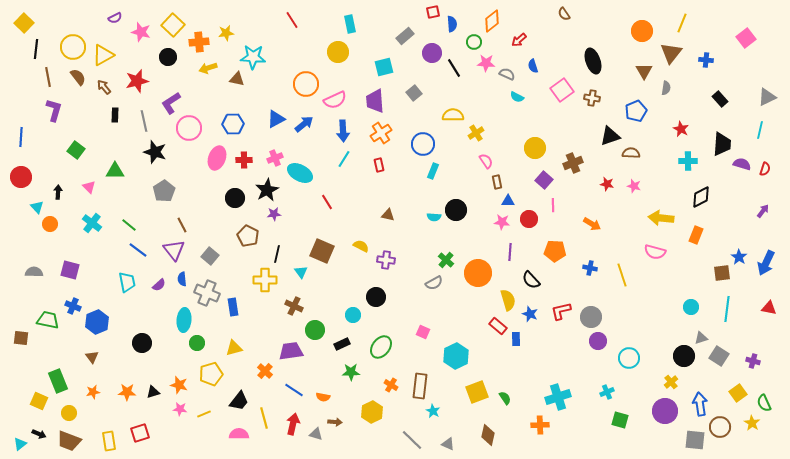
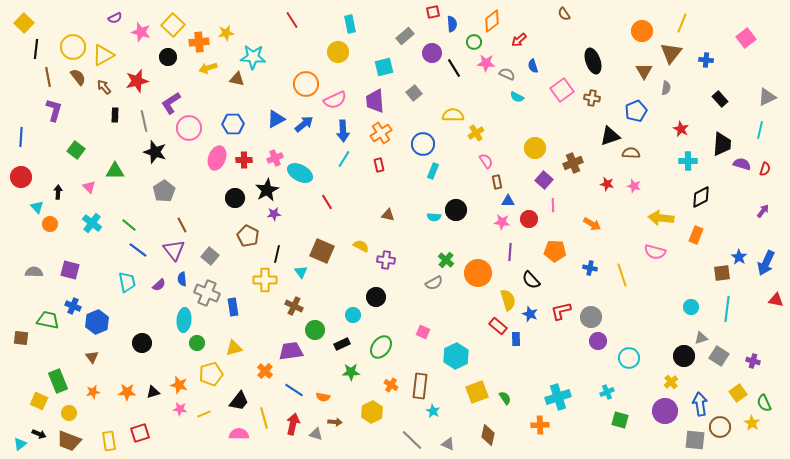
red triangle at (769, 308): moved 7 px right, 8 px up
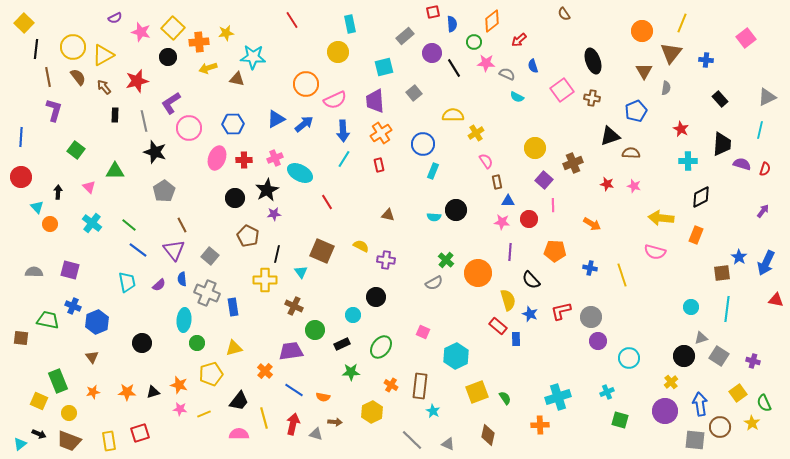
yellow square at (173, 25): moved 3 px down
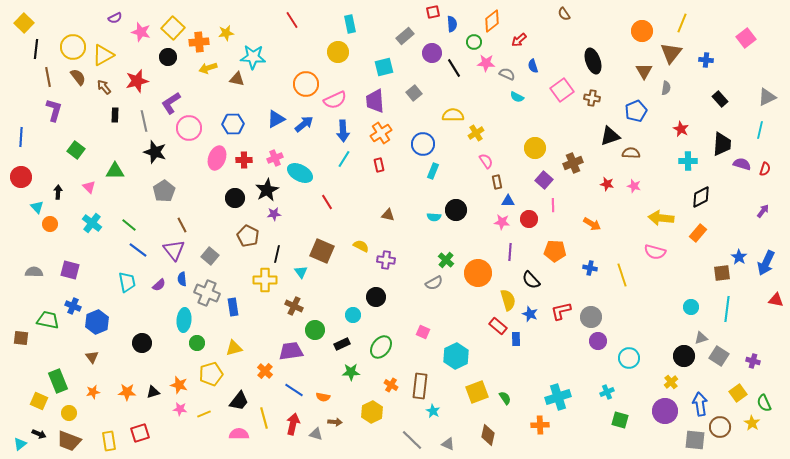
orange rectangle at (696, 235): moved 2 px right, 2 px up; rotated 18 degrees clockwise
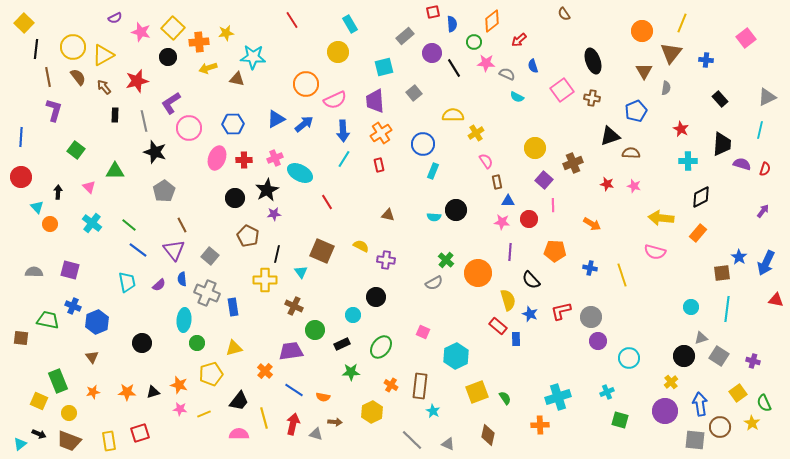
cyan rectangle at (350, 24): rotated 18 degrees counterclockwise
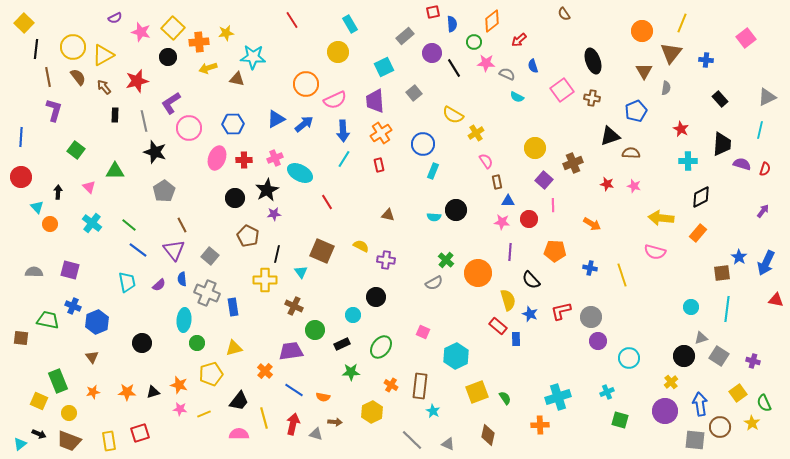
cyan square at (384, 67): rotated 12 degrees counterclockwise
yellow semicircle at (453, 115): rotated 150 degrees counterclockwise
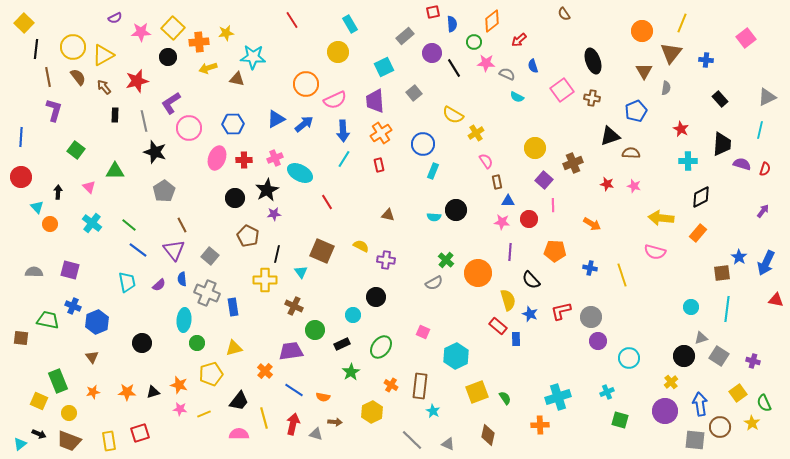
pink star at (141, 32): rotated 18 degrees counterclockwise
green star at (351, 372): rotated 30 degrees counterclockwise
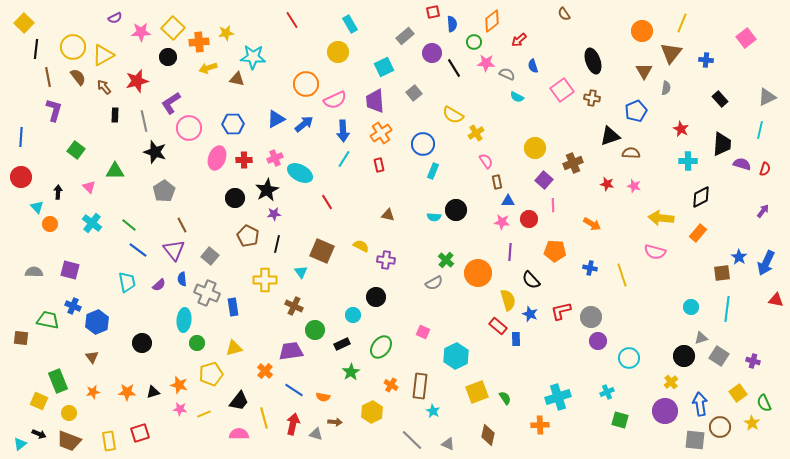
black line at (277, 254): moved 10 px up
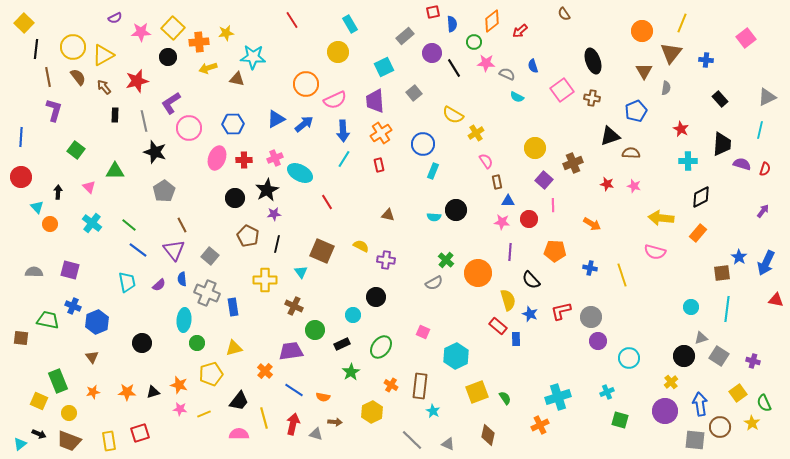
red arrow at (519, 40): moved 1 px right, 9 px up
orange cross at (540, 425): rotated 24 degrees counterclockwise
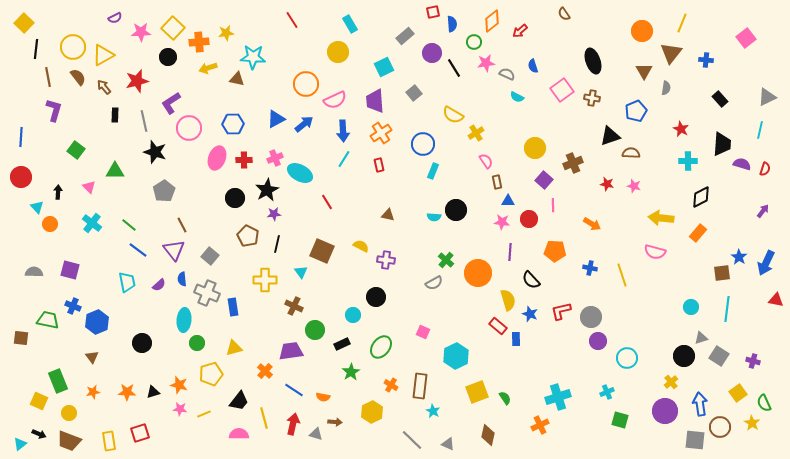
pink star at (486, 63): rotated 12 degrees counterclockwise
cyan circle at (629, 358): moved 2 px left
